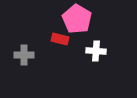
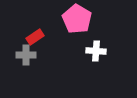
red rectangle: moved 25 px left, 2 px up; rotated 48 degrees counterclockwise
gray cross: moved 2 px right
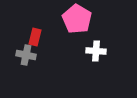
red rectangle: rotated 42 degrees counterclockwise
gray cross: rotated 12 degrees clockwise
